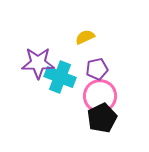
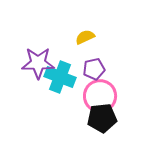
purple pentagon: moved 3 px left
black pentagon: rotated 20 degrees clockwise
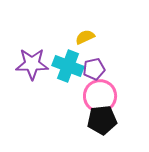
purple star: moved 6 px left, 1 px down
cyan cross: moved 8 px right, 11 px up
black pentagon: moved 2 px down
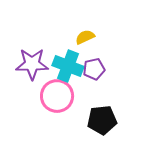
pink circle: moved 43 px left
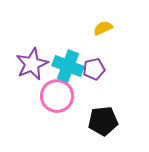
yellow semicircle: moved 18 px right, 9 px up
purple star: rotated 24 degrees counterclockwise
black pentagon: moved 1 px right, 1 px down
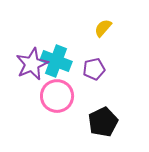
yellow semicircle: rotated 24 degrees counterclockwise
cyan cross: moved 12 px left, 5 px up
black pentagon: moved 1 px down; rotated 20 degrees counterclockwise
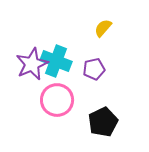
pink circle: moved 4 px down
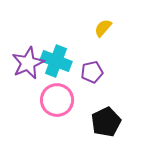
purple star: moved 4 px left, 1 px up
purple pentagon: moved 2 px left, 3 px down
black pentagon: moved 3 px right
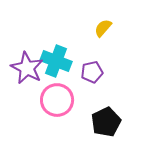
purple star: moved 1 px left, 5 px down; rotated 20 degrees counterclockwise
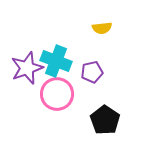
yellow semicircle: moved 1 px left; rotated 138 degrees counterclockwise
purple star: rotated 24 degrees clockwise
pink circle: moved 6 px up
black pentagon: moved 1 px left, 2 px up; rotated 12 degrees counterclockwise
